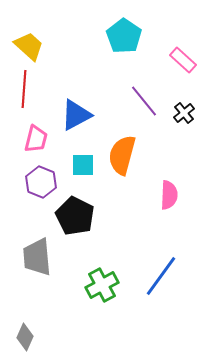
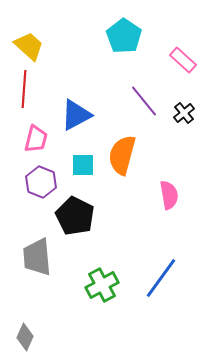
pink semicircle: rotated 12 degrees counterclockwise
blue line: moved 2 px down
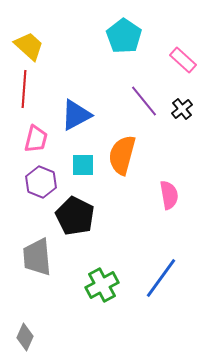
black cross: moved 2 px left, 4 px up
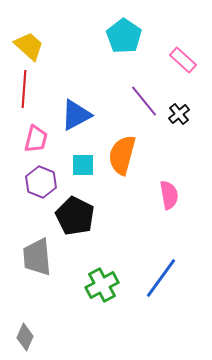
black cross: moved 3 px left, 5 px down
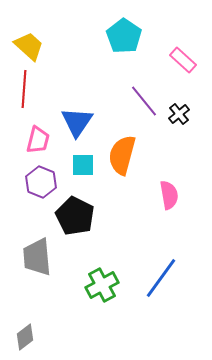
blue triangle: moved 1 px right, 7 px down; rotated 28 degrees counterclockwise
pink trapezoid: moved 2 px right, 1 px down
gray diamond: rotated 28 degrees clockwise
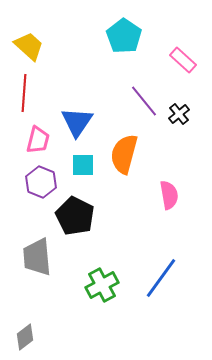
red line: moved 4 px down
orange semicircle: moved 2 px right, 1 px up
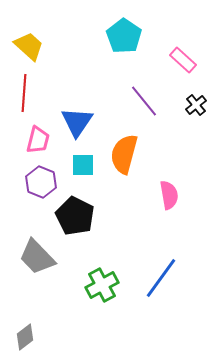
black cross: moved 17 px right, 9 px up
gray trapezoid: rotated 39 degrees counterclockwise
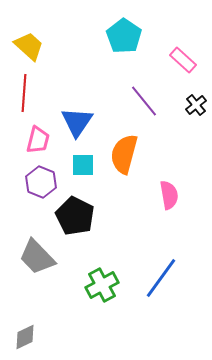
gray diamond: rotated 12 degrees clockwise
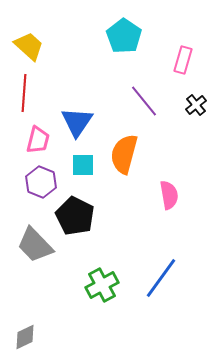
pink rectangle: rotated 64 degrees clockwise
gray trapezoid: moved 2 px left, 12 px up
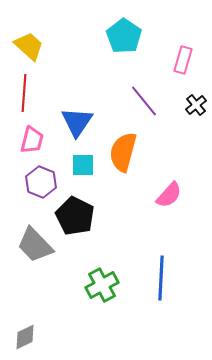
pink trapezoid: moved 6 px left
orange semicircle: moved 1 px left, 2 px up
pink semicircle: rotated 52 degrees clockwise
blue line: rotated 33 degrees counterclockwise
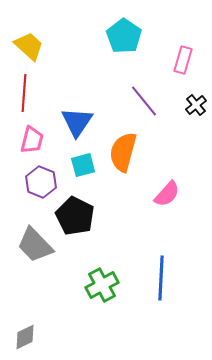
cyan square: rotated 15 degrees counterclockwise
pink semicircle: moved 2 px left, 1 px up
